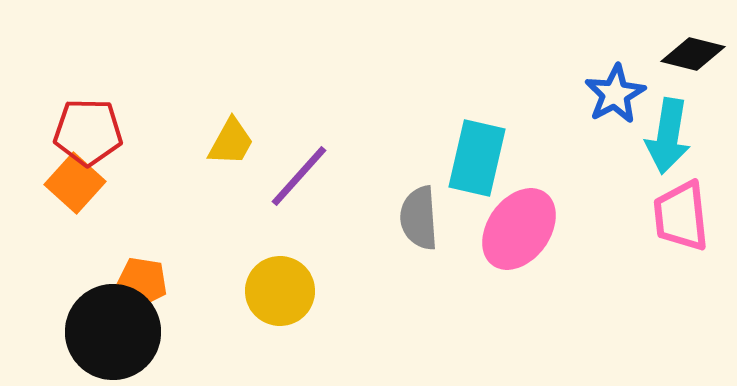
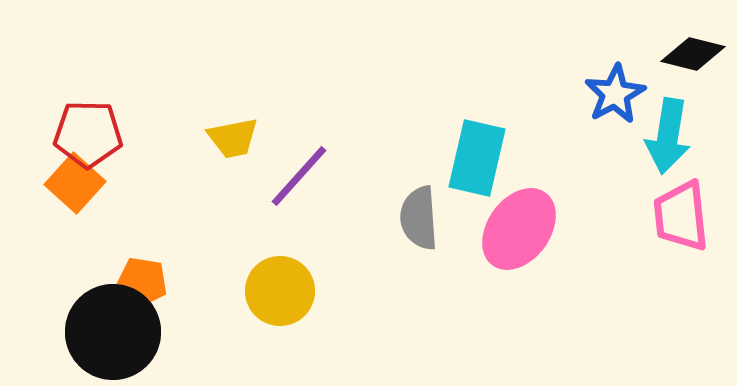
red pentagon: moved 2 px down
yellow trapezoid: moved 2 px right, 4 px up; rotated 50 degrees clockwise
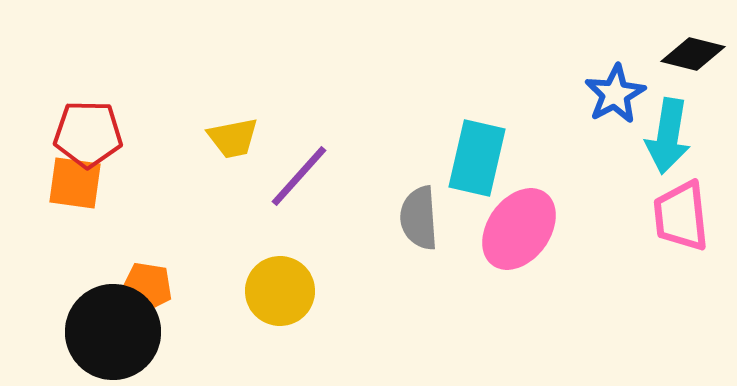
orange square: rotated 34 degrees counterclockwise
orange pentagon: moved 5 px right, 5 px down
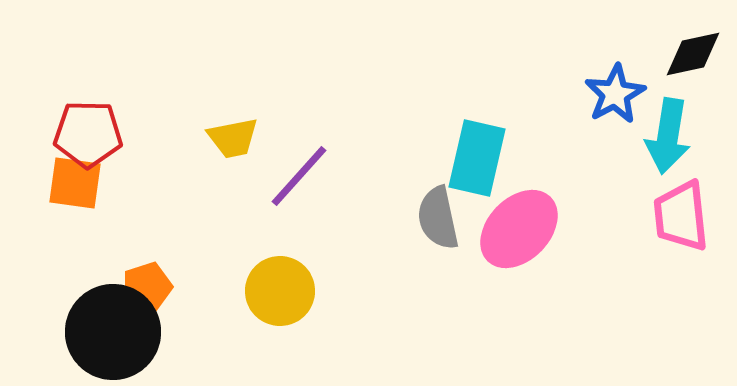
black diamond: rotated 26 degrees counterclockwise
gray semicircle: moved 19 px right; rotated 8 degrees counterclockwise
pink ellipse: rotated 8 degrees clockwise
orange pentagon: rotated 27 degrees counterclockwise
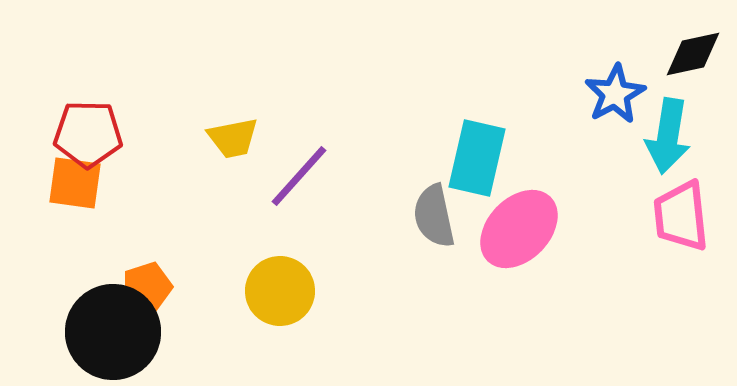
gray semicircle: moved 4 px left, 2 px up
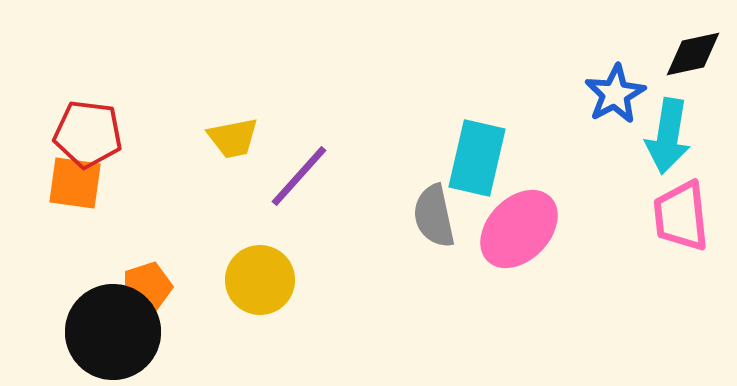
red pentagon: rotated 6 degrees clockwise
yellow circle: moved 20 px left, 11 px up
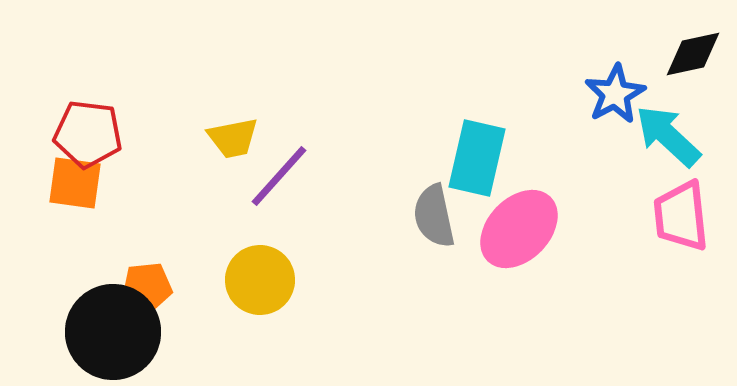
cyan arrow: rotated 124 degrees clockwise
purple line: moved 20 px left
orange pentagon: rotated 12 degrees clockwise
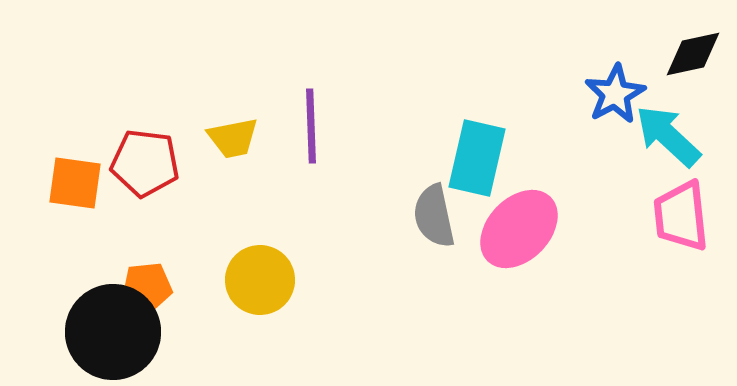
red pentagon: moved 57 px right, 29 px down
purple line: moved 32 px right, 50 px up; rotated 44 degrees counterclockwise
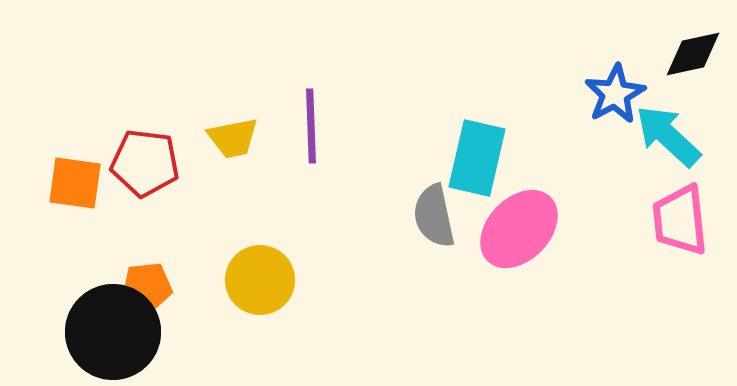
pink trapezoid: moved 1 px left, 4 px down
